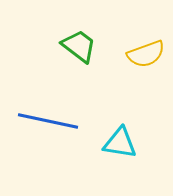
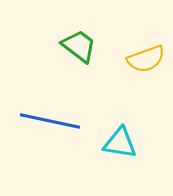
yellow semicircle: moved 5 px down
blue line: moved 2 px right
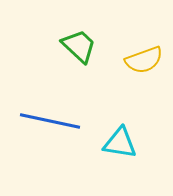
green trapezoid: rotated 6 degrees clockwise
yellow semicircle: moved 2 px left, 1 px down
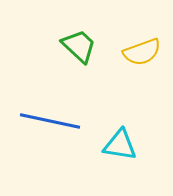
yellow semicircle: moved 2 px left, 8 px up
cyan triangle: moved 2 px down
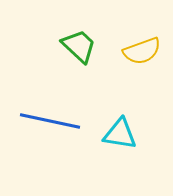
yellow semicircle: moved 1 px up
cyan triangle: moved 11 px up
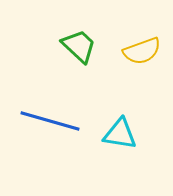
blue line: rotated 4 degrees clockwise
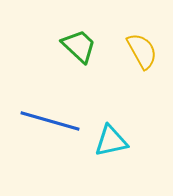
yellow semicircle: rotated 99 degrees counterclockwise
cyan triangle: moved 9 px left, 7 px down; rotated 21 degrees counterclockwise
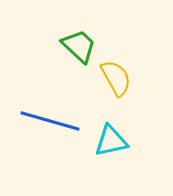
yellow semicircle: moved 26 px left, 27 px down
